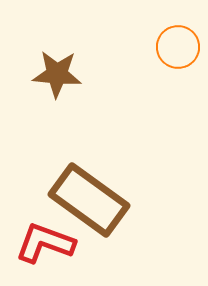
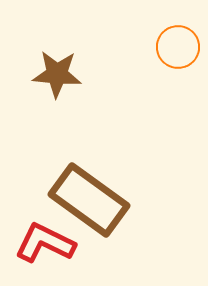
red L-shape: rotated 6 degrees clockwise
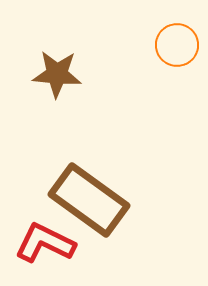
orange circle: moved 1 px left, 2 px up
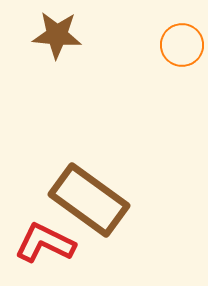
orange circle: moved 5 px right
brown star: moved 39 px up
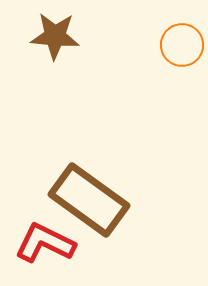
brown star: moved 2 px left, 1 px down
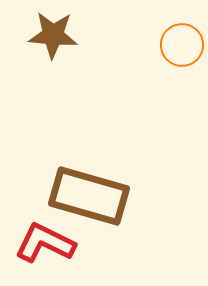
brown star: moved 2 px left, 1 px up
brown rectangle: moved 4 px up; rotated 20 degrees counterclockwise
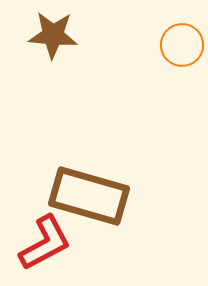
red L-shape: rotated 126 degrees clockwise
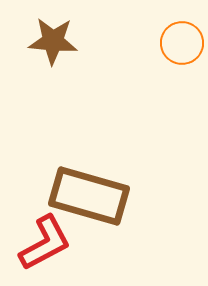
brown star: moved 6 px down
orange circle: moved 2 px up
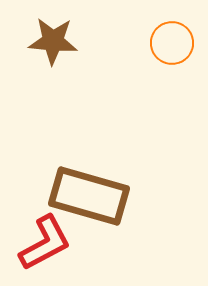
orange circle: moved 10 px left
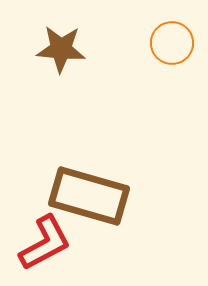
brown star: moved 8 px right, 8 px down
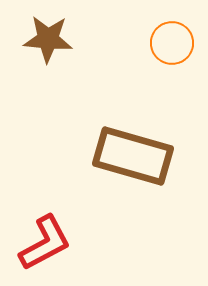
brown star: moved 13 px left, 10 px up
brown rectangle: moved 44 px right, 40 px up
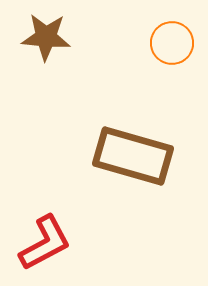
brown star: moved 2 px left, 2 px up
